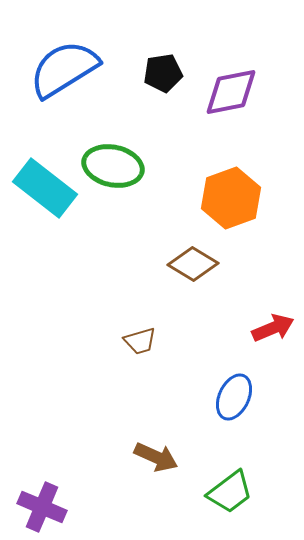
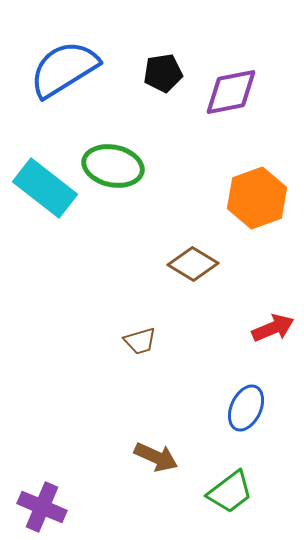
orange hexagon: moved 26 px right
blue ellipse: moved 12 px right, 11 px down
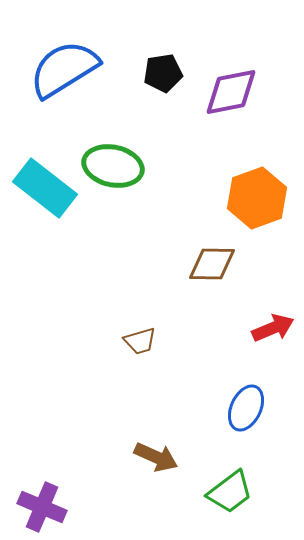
brown diamond: moved 19 px right; rotated 30 degrees counterclockwise
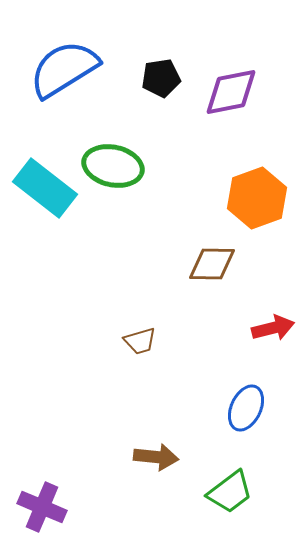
black pentagon: moved 2 px left, 5 px down
red arrow: rotated 9 degrees clockwise
brown arrow: rotated 18 degrees counterclockwise
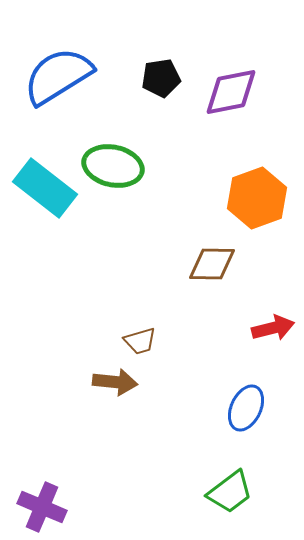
blue semicircle: moved 6 px left, 7 px down
brown arrow: moved 41 px left, 75 px up
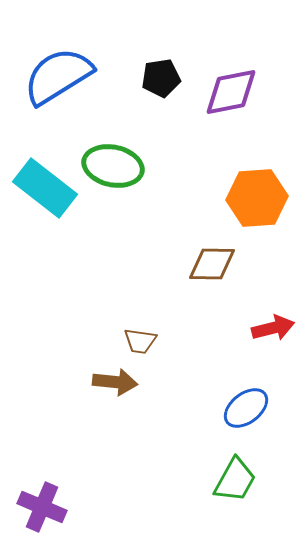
orange hexagon: rotated 16 degrees clockwise
brown trapezoid: rotated 24 degrees clockwise
blue ellipse: rotated 27 degrees clockwise
green trapezoid: moved 5 px right, 12 px up; rotated 24 degrees counterclockwise
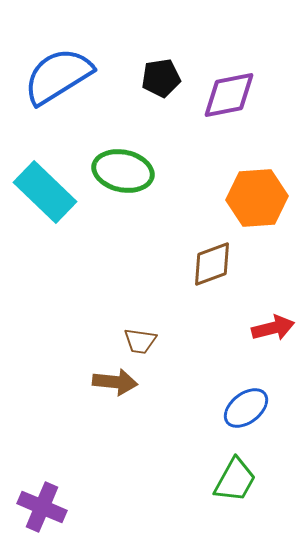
purple diamond: moved 2 px left, 3 px down
green ellipse: moved 10 px right, 5 px down
cyan rectangle: moved 4 px down; rotated 6 degrees clockwise
brown diamond: rotated 21 degrees counterclockwise
